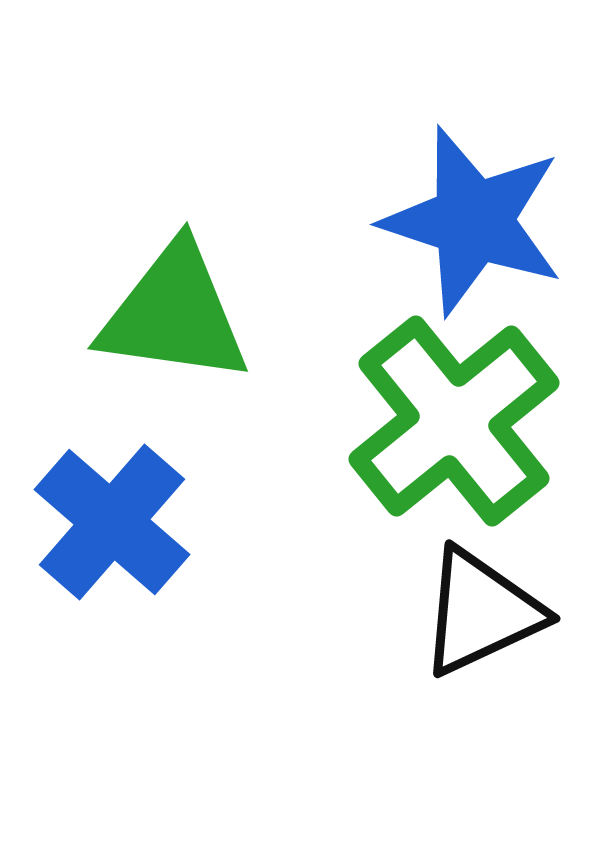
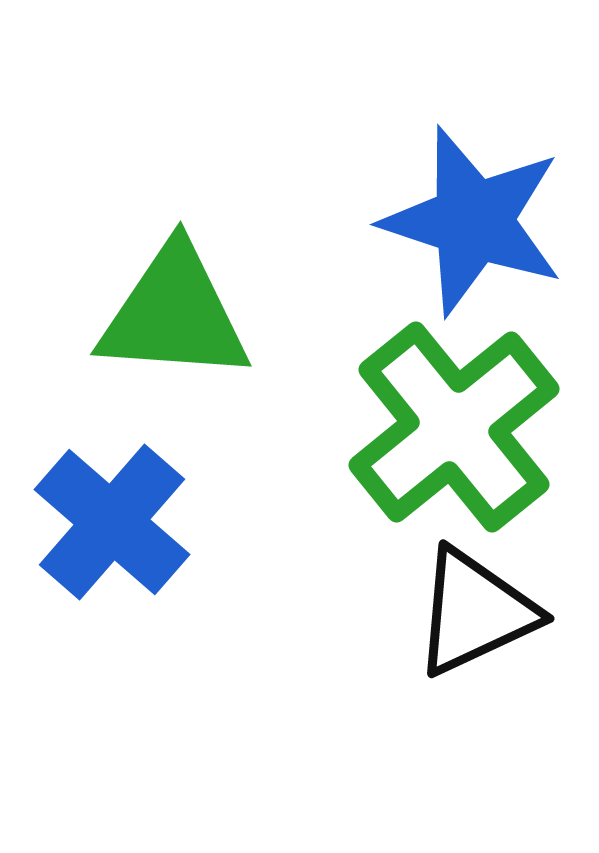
green triangle: rotated 4 degrees counterclockwise
green cross: moved 6 px down
black triangle: moved 6 px left
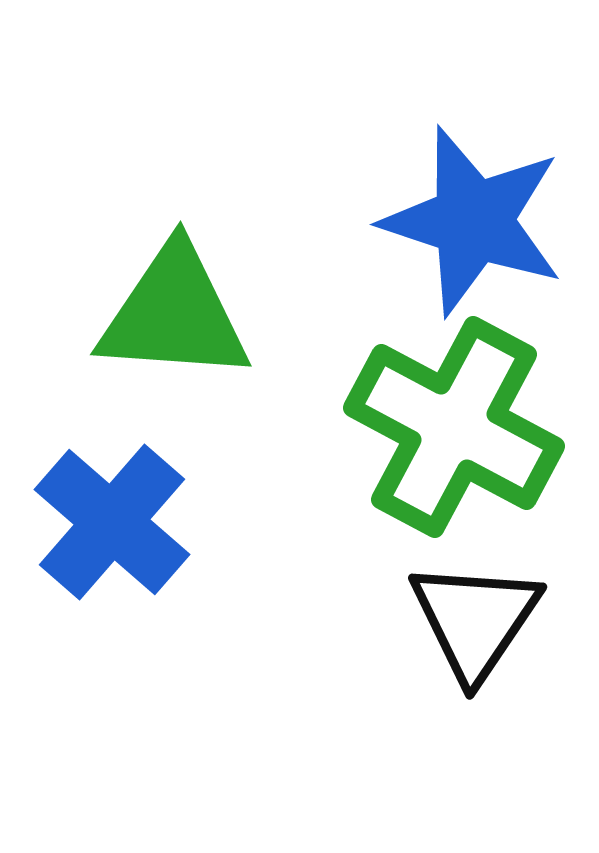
green cross: rotated 23 degrees counterclockwise
black triangle: moved 8 px down; rotated 31 degrees counterclockwise
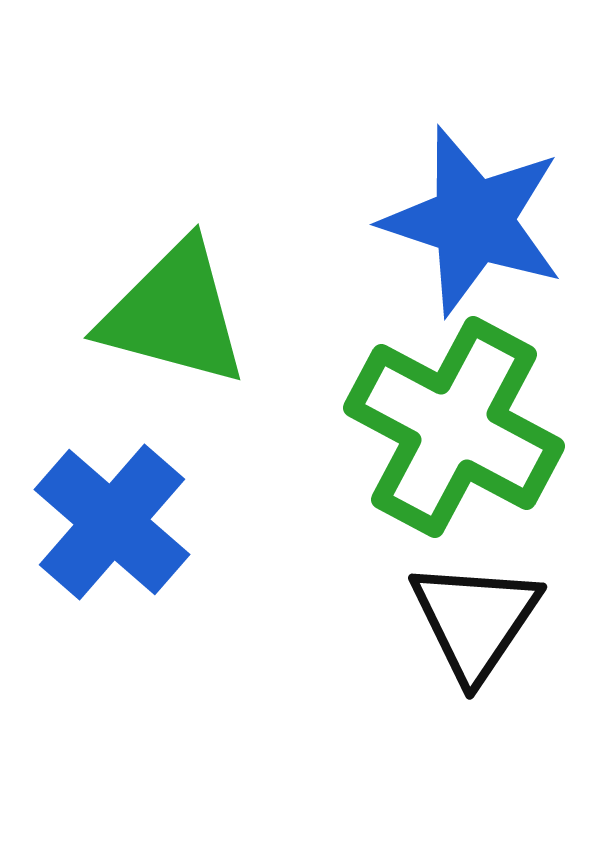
green triangle: rotated 11 degrees clockwise
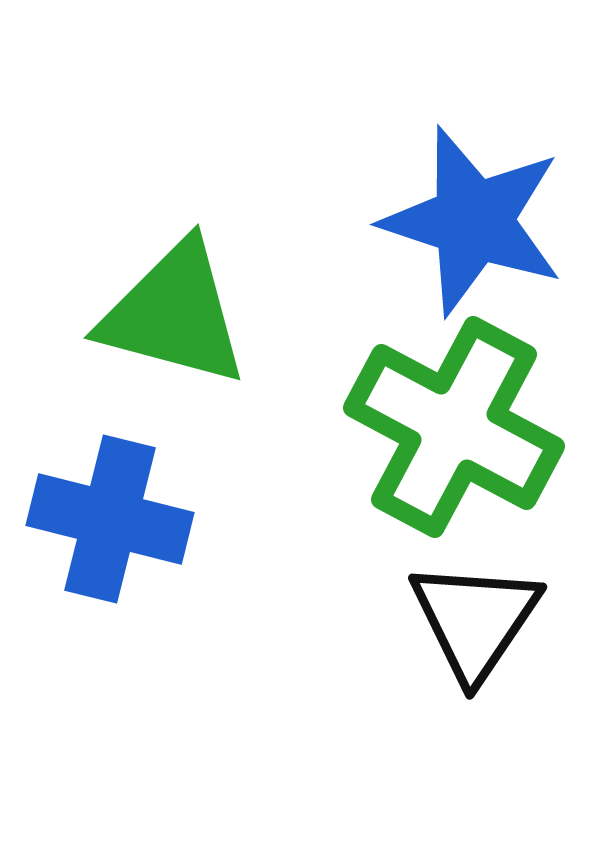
blue cross: moved 2 px left, 3 px up; rotated 27 degrees counterclockwise
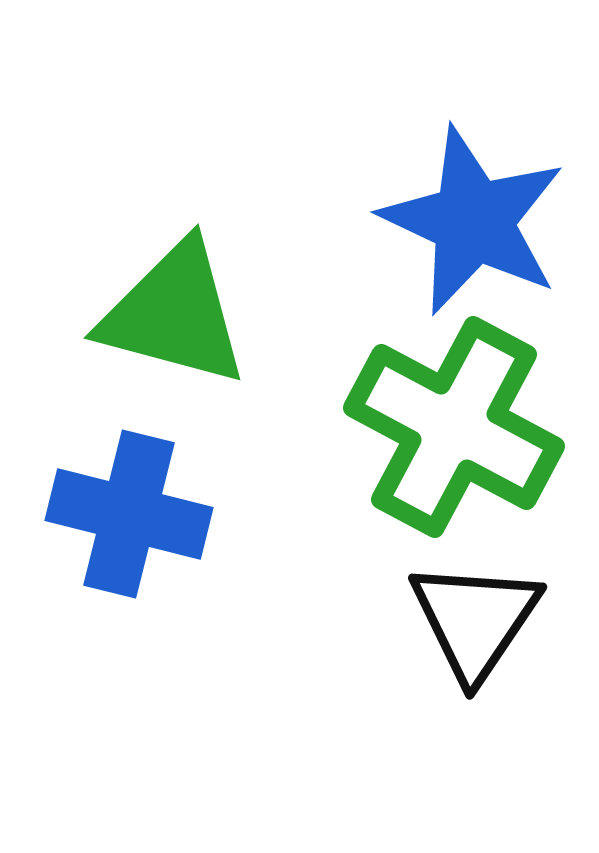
blue star: rotated 7 degrees clockwise
blue cross: moved 19 px right, 5 px up
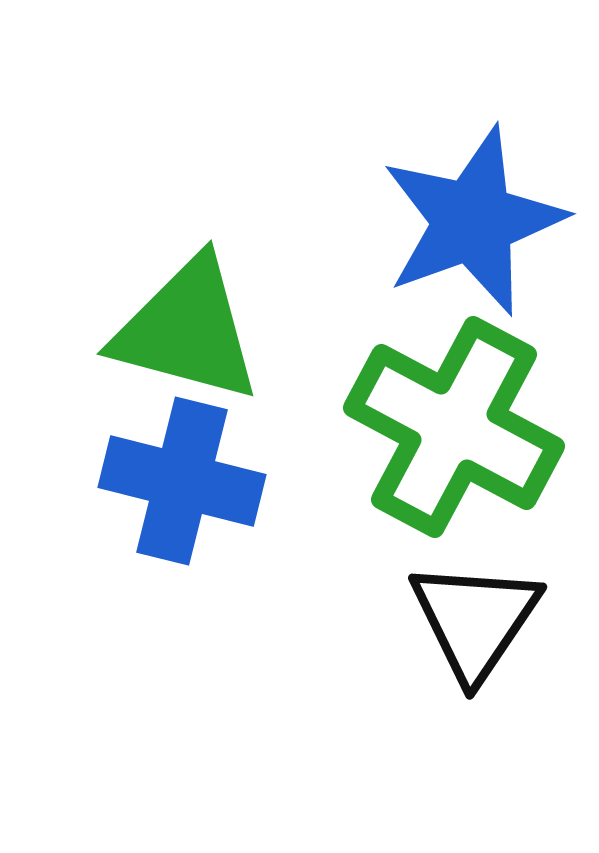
blue star: rotated 27 degrees clockwise
green triangle: moved 13 px right, 16 px down
blue cross: moved 53 px right, 33 px up
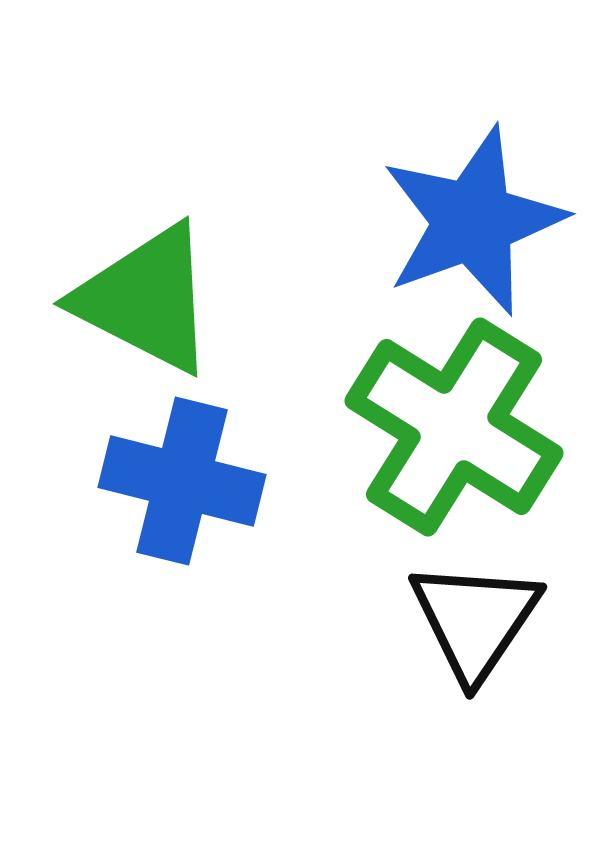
green triangle: moved 41 px left, 31 px up; rotated 12 degrees clockwise
green cross: rotated 4 degrees clockwise
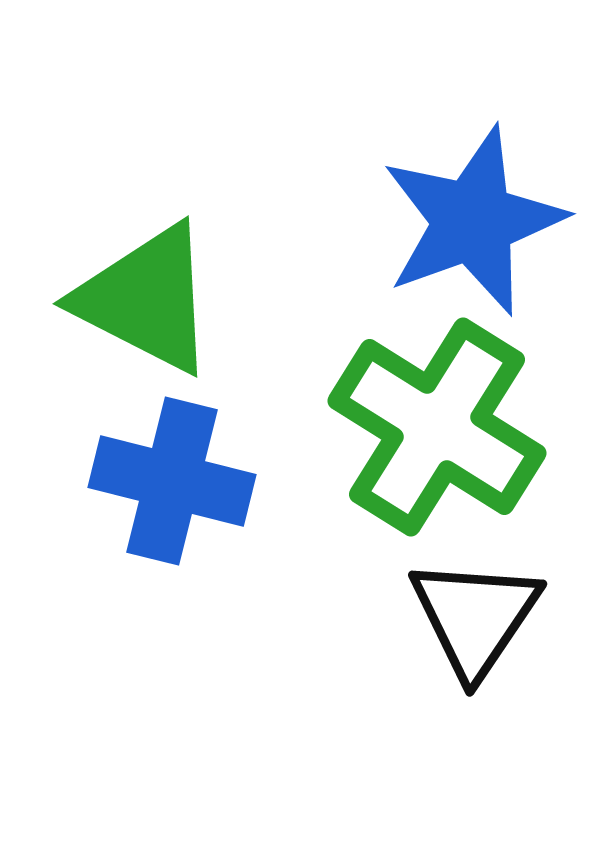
green cross: moved 17 px left
blue cross: moved 10 px left
black triangle: moved 3 px up
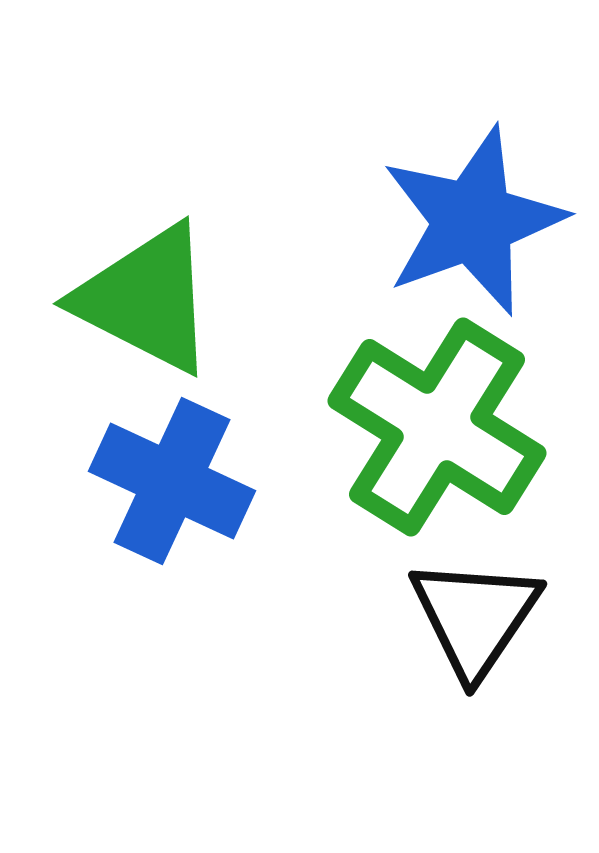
blue cross: rotated 11 degrees clockwise
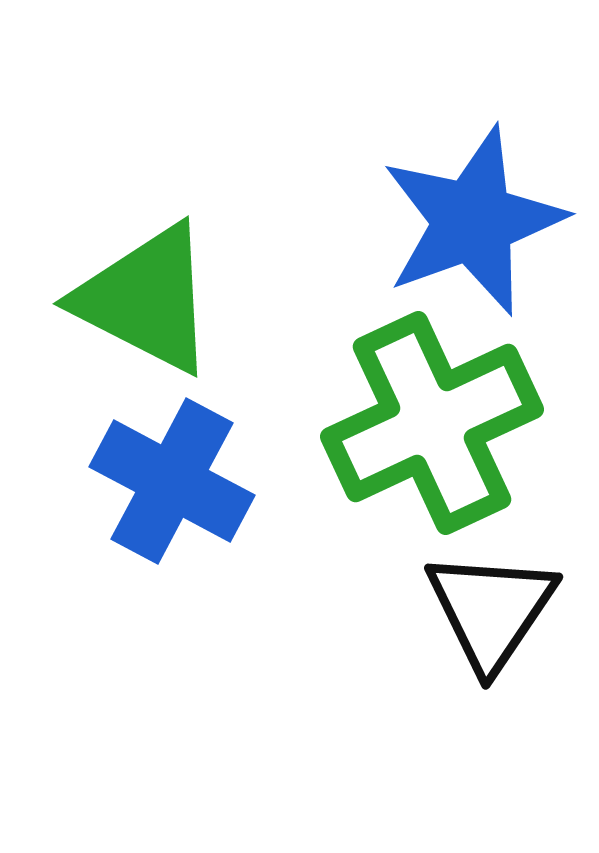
green cross: moved 5 px left, 4 px up; rotated 33 degrees clockwise
blue cross: rotated 3 degrees clockwise
black triangle: moved 16 px right, 7 px up
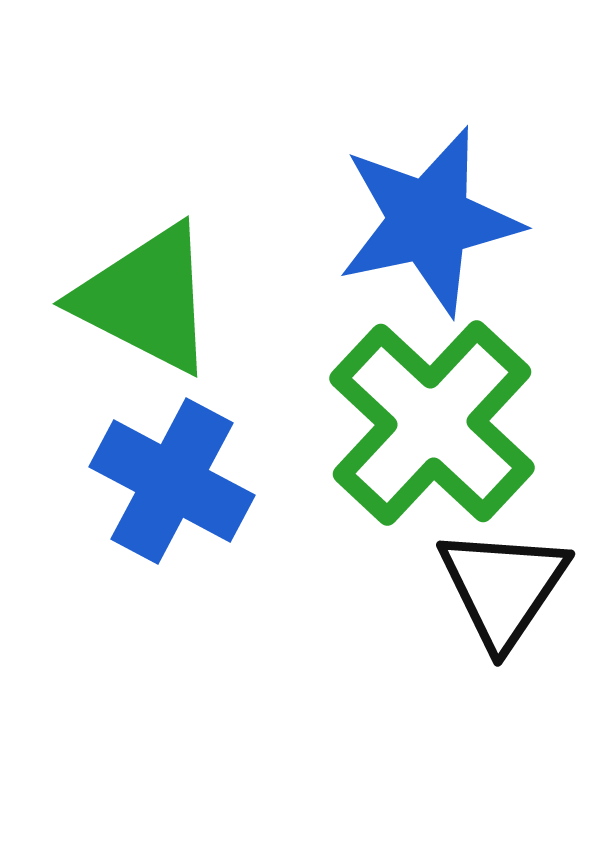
blue star: moved 44 px left; rotated 8 degrees clockwise
green cross: rotated 22 degrees counterclockwise
black triangle: moved 12 px right, 23 px up
